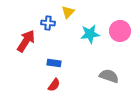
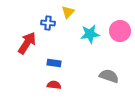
red arrow: moved 1 px right, 2 px down
red semicircle: rotated 120 degrees counterclockwise
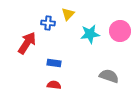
yellow triangle: moved 2 px down
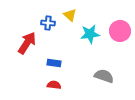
yellow triangle: moved 2 px right, 1 px down; rotated 32 degrees counterclockwise
gray semicircle: moved 5 px left
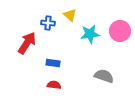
blue rectangle: moved 1 px left
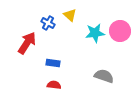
blue cross: rotated 24 degrees clockwise
cyan star: moved 5 px right, 1 px up
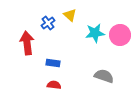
blue cross: rotated 24 degrees clockwise
pink circle: moved 4 px down
red arrow: rotated 40 degrees counterclockwise
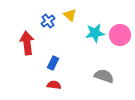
blue cross: moved 2 px up
blue rectangle: rotated 72 degrees counterclockwise
